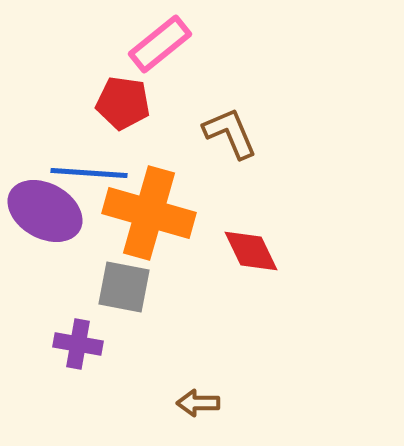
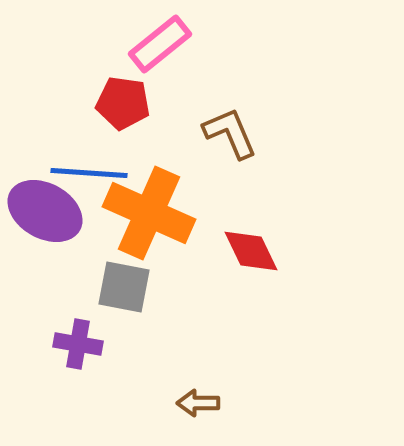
orange cross: rotated 8 degrees clockwise
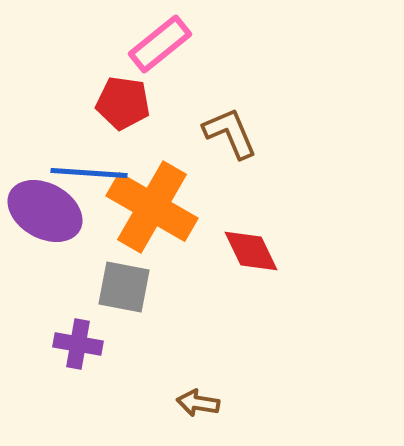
orange cross: moved 3 px right, 6 px up; rotated 6 degrees clockwise
brown arrow: rotated 9 degrees clockwise
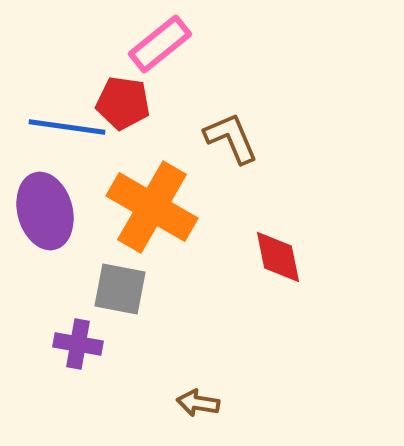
brown L-shape: moved 1 px right, 5 px down
blue line: moved 22 px left, 46 px up; rotated 4 degrees clockwise
purple ellipse: rotated 46 degrees clockwise
red diamond: moved 27 px right, 6 px down; rotated 14 degrees clockwise
gray square: moved 4 px left, 2 px down
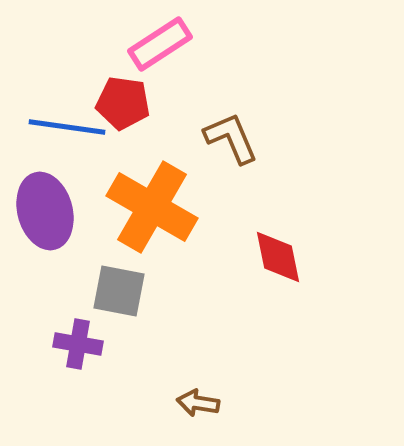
pink rectangle: rotated 6 degrees clockwise
gray square: moved 1 px left, 2 px down
